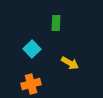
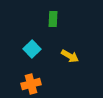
green rectangle: moved 3 px left, 4 px up
yellow arrow: moved 7 px up
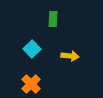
yellow arrow: rotated 24 degrees counterclockwise
orange cross: rotated 30 degrees counterclockwise
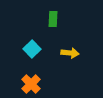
yellow arrow: moved 3 px up
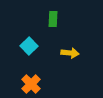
cyan square: moved 3 px left, 3 px up
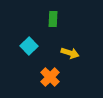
yellow arrow: rotated 12 degrees clockwise
orange cross: moved 19 px right, 7 px up
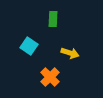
cyan square: rotated 12 degrees counterclockwise
